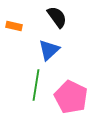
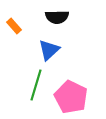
black semicircle: rotated 125 degrees clockwise
orange rectangle: rotated 35 degrees clockwise
green line: rotated 8 degrees clockwise
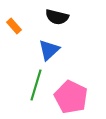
black semicircle: rotated 15 degrees clockwise
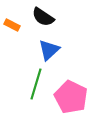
black semicircle: moved 14 px left; rotated 20 degrees clockwise
orange rectangle: moved 2 px left, 1 px up; rotated 21 degrees counterclockwise
green line: moved 1 px up
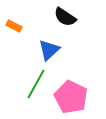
black semicircle: moved 22 px right
orange rectangle: moved 2 px right, 1 px down
green line: rotated 12 degrees clockwise
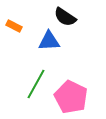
blue triangle: moved 9 px up; rotated 40 degrees clockwise
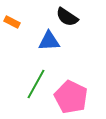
black semicircle: moved 2 px right
orange rectangle: moved 2 px left, 4 px up
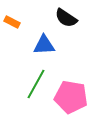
black semicircle: moved 1 px left, 1 px down
blue triangle: moved 5 px left, 4 px down
pink pentagon: rotated 16 degrees counterclockwise
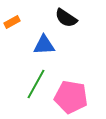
orange rectangle: rotated 56 degrees counterclockwise
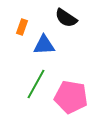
orange rectangle: moved 10 px right, 5 px down; rotated 42 degrees counterclockwise
